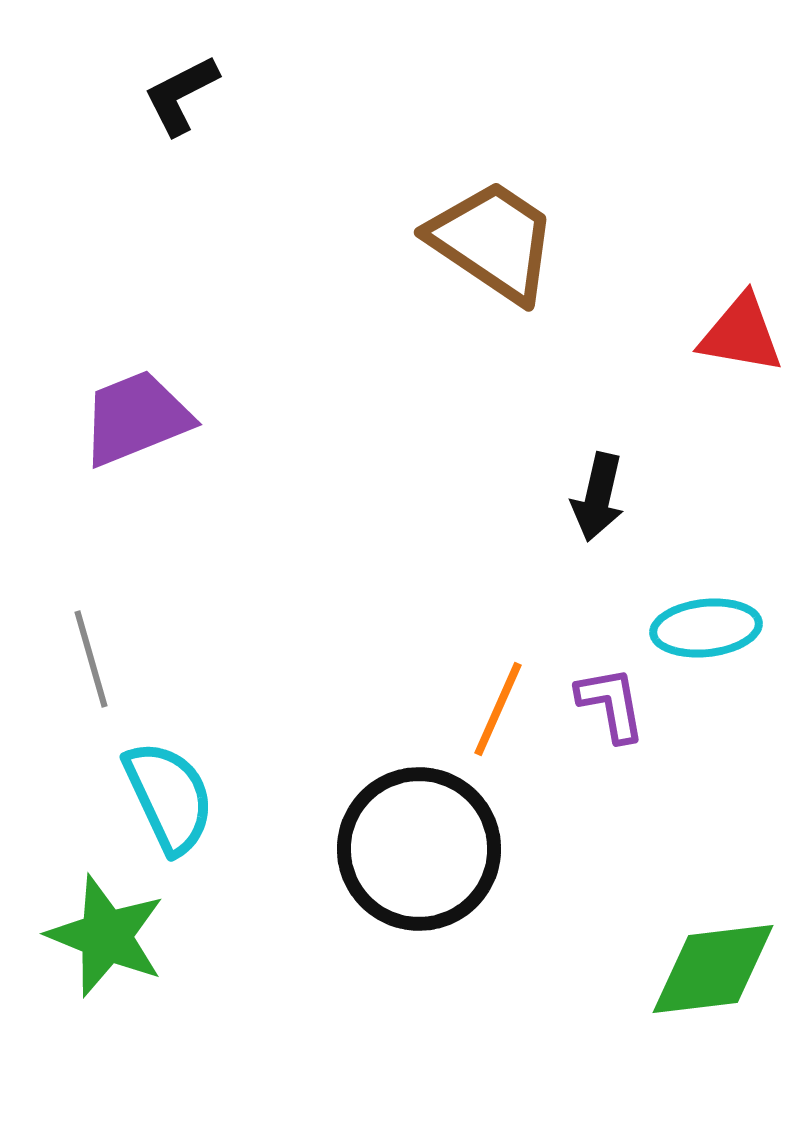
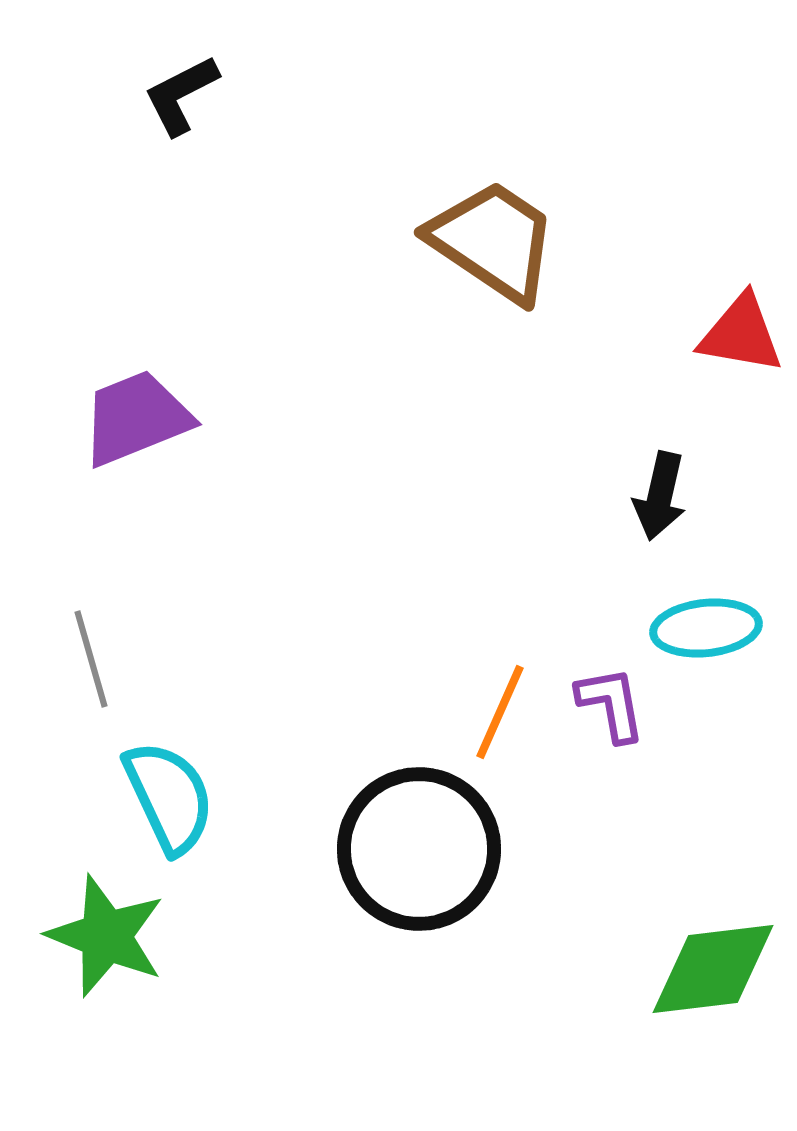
black arrow: moved 62 px right, 1 px up
orange line: moved 2 px right, 3 px down
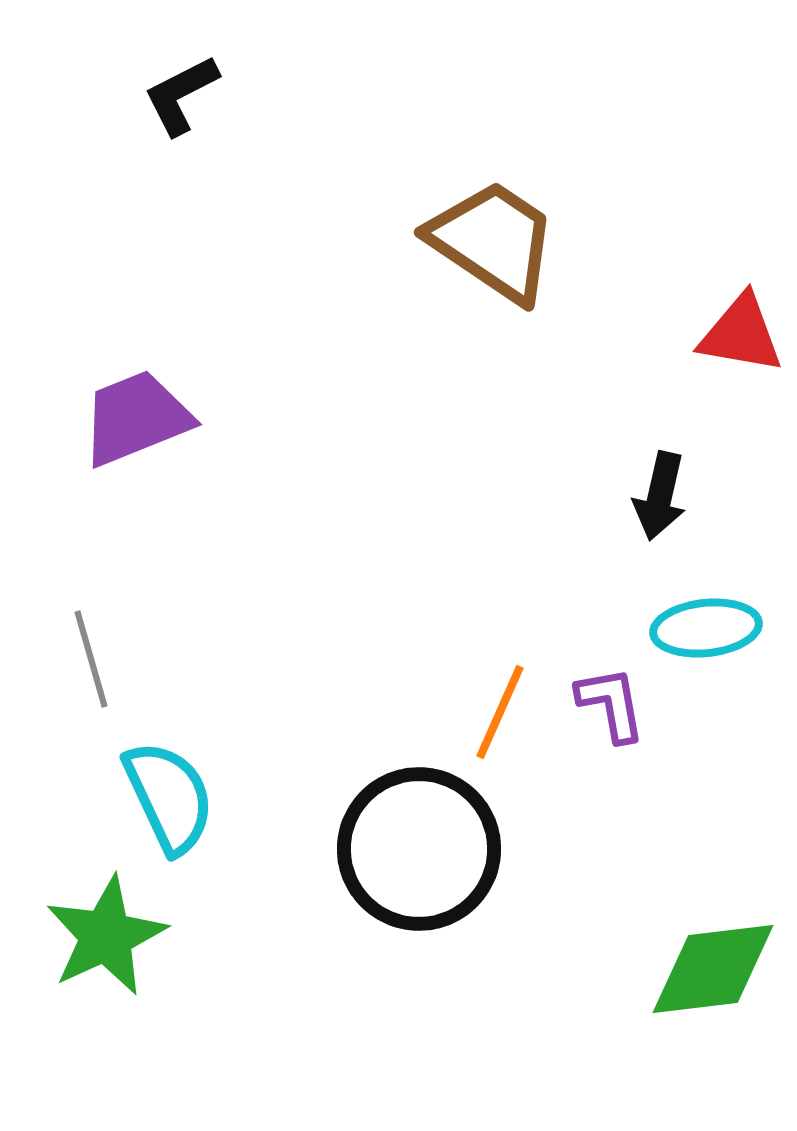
green star: rotated 25 degrees clockwise
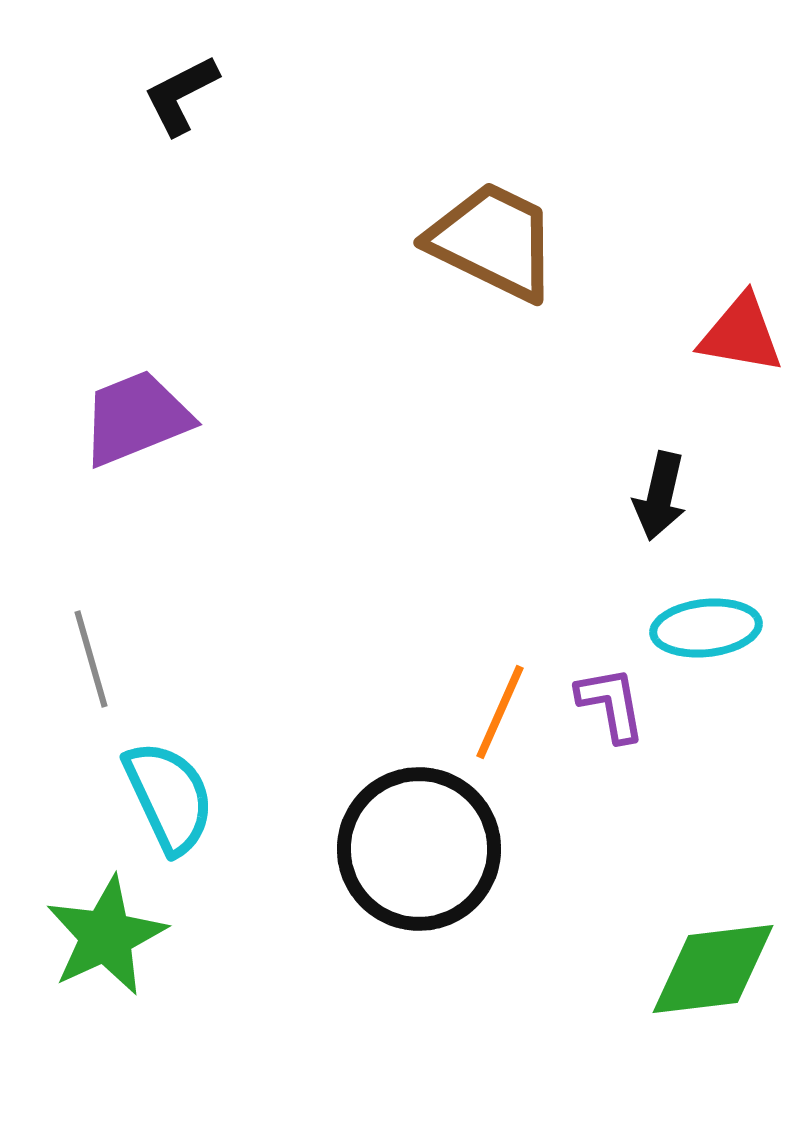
brown trapezoid: rotated 8 degrees counterclockwise
